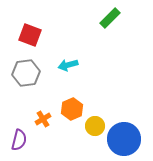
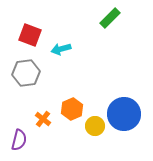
cyan arrow: moved 7 px left, 16 px up
orange cross: rotated 21 degrees counterclockwise
blue circle: moved 25 px up
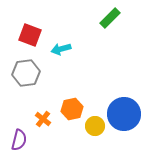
orange hexagon: rotated 10 degrees clockwise
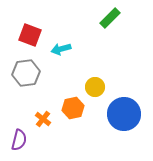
orange hexagon: moved 1 px right, 1 px up
yellow circle: moved 39 px up
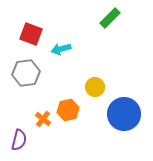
red square: moved 1 px right, 1 px up
orange hexagon: moved 5 px left, 2 px down
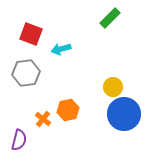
yellow circle: moved 18 px right
